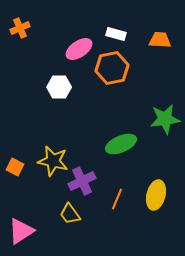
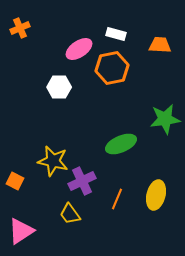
orange trapezoid: moved 5 px down
orange square: moved 14 px down
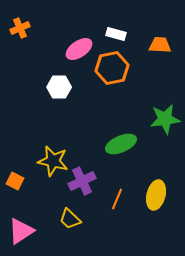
yellow trapezoid: moved 5 px down; rotated 10 degrees counterclockwise
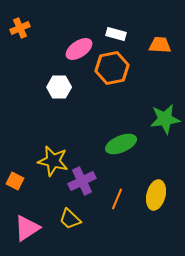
pink triangle: moved 6 px right, 3 px up
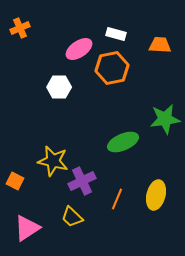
green ellipse: moved 2 px right, 2 px up
yellow trapezoid: moved 2 px right, 2 px up
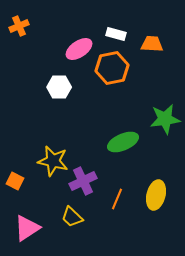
orange cross: moved 1 px left, 2 px up
orange trapezoid: moved 8 px left, 1 px up
purple cross: moved 1 px right
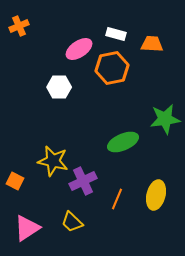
yellow trapezoid: moved 5 px down
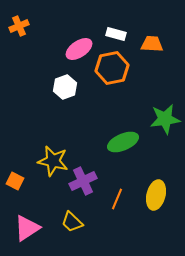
white hexagon: moved 6 px right; rotated 20 degrees counterclockwise
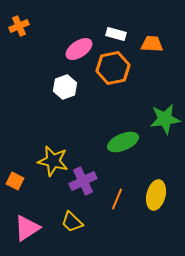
orange hexagon: moved 1 px right
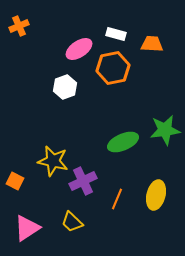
green star: moved 11 px down
